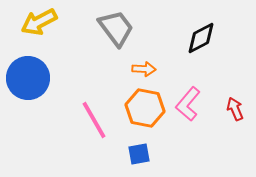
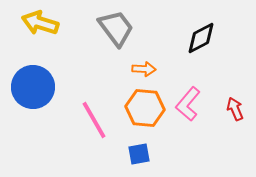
yellow arrow: moved 1 px right, 1 px down; rotated 45 degrees clockwise
blue circle: moved 5 px right, 9 px down
orange hexagon: rotated 6 degrees counterclockwise
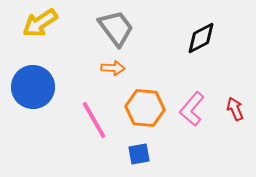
yellow arrow: rotated 51 degrees counterclockwise
orange arrow: moved 31 px left, 1 px up
pink L-shape: moved 4 px right, 5 px down
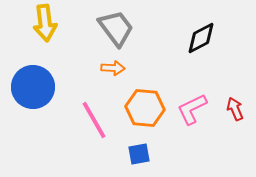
yellow arrow: moved 5 px right; rotated 63 degrees counterclockwise
pink L-shape: rotated 24 degrees clockwise
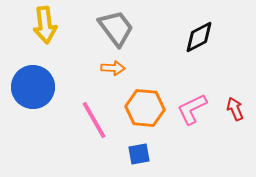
yellow arrow: moved 2 px down
black diamond: moved 2 px left, 1 px up
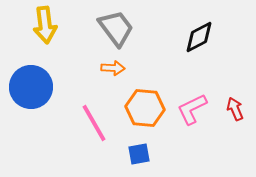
blue circle: moved 2 px left
pink line: moved 3 px down
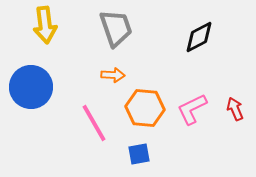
gray trapezoid: rotated 18 degrees clockwise
orange arrow: moved 7 px down
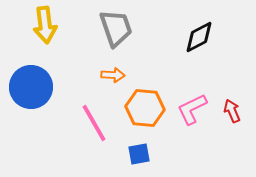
red arrow: moved 3 px left, 2 px down
